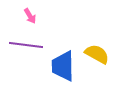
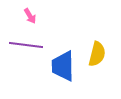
yellow semicircle: rotated 75 degrees clockwise
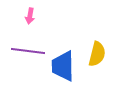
pink arrow: rotated 42 degrees clockwise
purple line: moved 2 px right, 6 px down
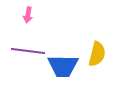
pink arrow: moved 2 px left, 1 px up
blue trapezoid: rotated 88 degrees counterclockwise
